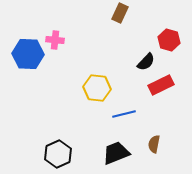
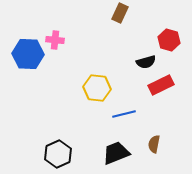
black semicircle: rotated 30 degrees clockwise
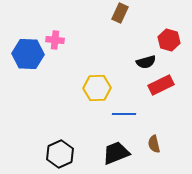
yellow hexagon: rotated 8 degrees counterclockwise
blue line: rotated 15 degrees clockwise
brown semicircle: rotated 24 degrees counterclockwise
black hexagon: moved 2 px right
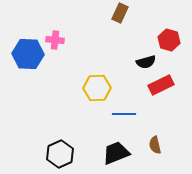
brown semicircle: moved 1 px right, 1 px down
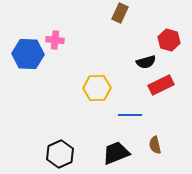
blue line: moved 6 px right, 1 px down
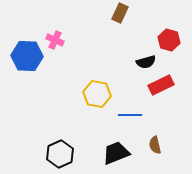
pink cross: rotated 18 degrees clockwise
blue hexagon: moved 1 px left, 2 px down
yellow hexagon: moved 6 px down; rotated 12 degrees clockwise
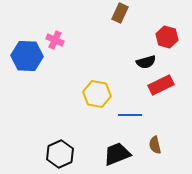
red hexagon: moved 2 px left, 3 px up
black trapezoid: moved 1 px right, 1 px down
